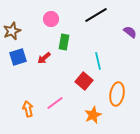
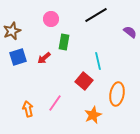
pink line: rotated 18 degrees counterclockwise
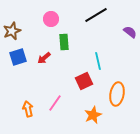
green rectangle: rotated 14 degrees counterclockwise
red square: rotated 24 degrees clockwise
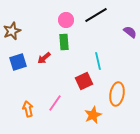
pink circle: moved 15 px right, 1 px down
blue square: moved 5 px down
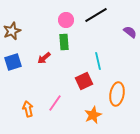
blue square: moved 5 px left
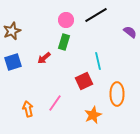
green rectangle: rotated 21 degrees clockwise
orange ellipse: rotated 10 degrees counterclockwise
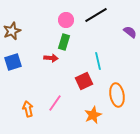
red arrow: moved 7 px right; rotated 136 degrees counterclockwise
orange ellipse: moved 1 px down; rotated 10 degrees counterclockwise
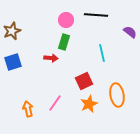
black line: rotated 35 degrees clockwise
cyan line: moved 4 px right, 8 px up
orange star: moved 4 px left, 11 px up
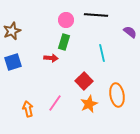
red square: rotated 18 degrees counterclockwise
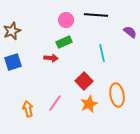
green rectangle: rotated 49 degrees clockwise
